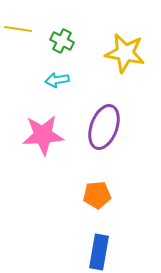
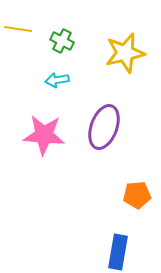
yellow star: rotated 24 degrees counterclockwise
pink star: moved 1 px right; rotated 9 degrees clockwise
orange pentagon: moved 40 px right
blue rectangle: moved 19 px right
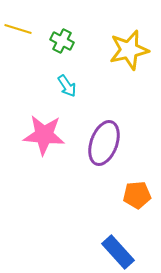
yellow line: rotated 8 degrees clockwise
yellow star: moved 4 px right, 3 px up
cyan arrow: moved 10 px right, 6 px down; rotated 115 degrees counterclockwise
purple ellipse: moved 16 px down
blue rectangle: rotated 52 degrees counterclockwise
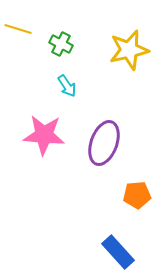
green cross: moved 1 px left, 3 px down
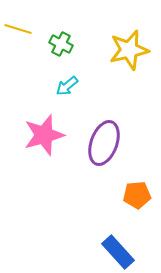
cyan arrow: rotated 85 degrees clockwise
pink star: rotated 21 degrees counterclockwise
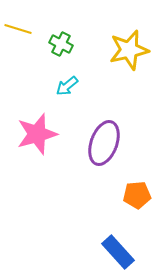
pink star: moved 7 px left, 1 px up
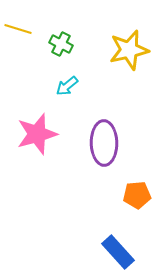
purple ellipse: rotated 21 degrees counterclockwise
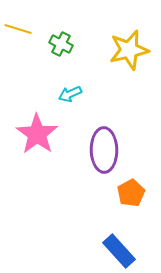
cyan arrow: moved 3 px right, 8 px down; rotated 15 degrees clockwise
pink star: rotated 21 degrees counterclockwise
purple ellipse: moved 7 px down
orange pentagon: moved 6 px left, 2 px up; rotated 24 degrees counterclockwise
blue rectangle: moved 1 px right, 1 px up
